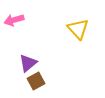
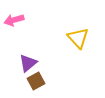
yellow triangle: moved 9 px down
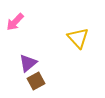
pink arrow: moved 1 px right, 2 px down; rotated 30 degrees counterclockwise
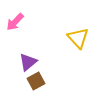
purple triangle: moved 1 px up
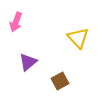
pink arrow: moved 1 px right; rotated 24 degrees counterclockwise
brown square: moved 24 px right
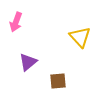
yellow triangle: moved 2 px right, 1 px up
brown square: moved 2 px left; rotated 24 degrees clockwise
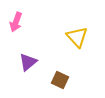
yellow triangle: moved 3 px left
brown square: moved 2 px right, 1 px up; rotated 30 degrees clockwise
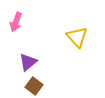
brown square: moved 26 px left, 6 px down; rotated 12 degrees clockwise
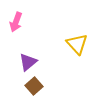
yellow triangle: moved 7 px down
brown square: rotated 12 degrees clockwise
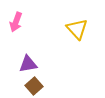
yellow triangle: moved 15 px up
purple triangle: moved 2 px down; rotated 30 degrees clockwise
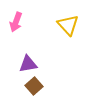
yellow triangle: moved 9 px left, 4 px up
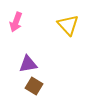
brown square: rotated 18 degrees counterclockwise
